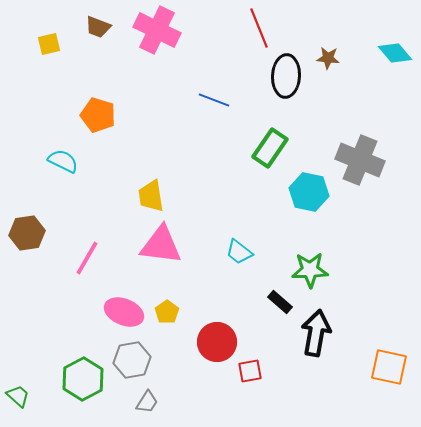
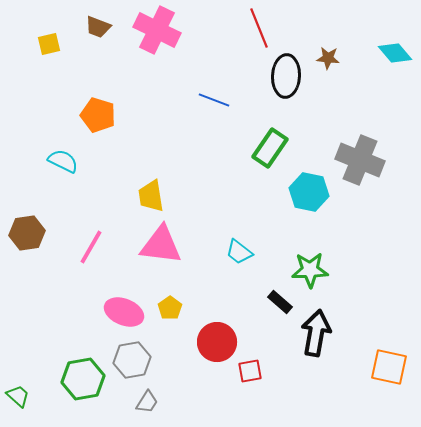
pink line: moved 4 px right, 11 px up
yellow pentagon: moved 3 px right, 4 px up
green hexagon: rotated 18 degrees clockwise
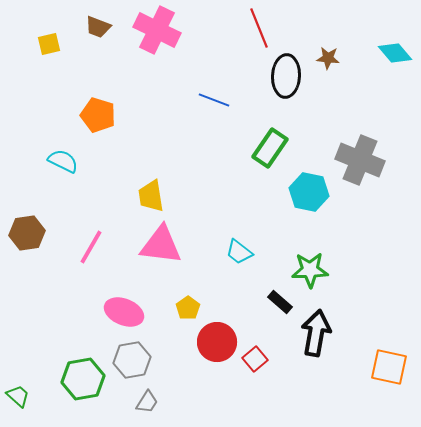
yellow pentagon: moved 18 px right
red square: moved 5 px right, 12 px up; rotated 30 degrees counterclockwise
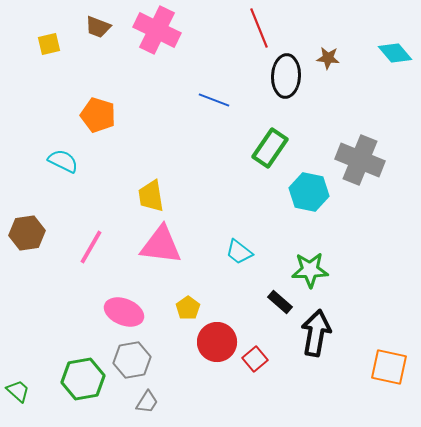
green trapezoid: moved 5 px up
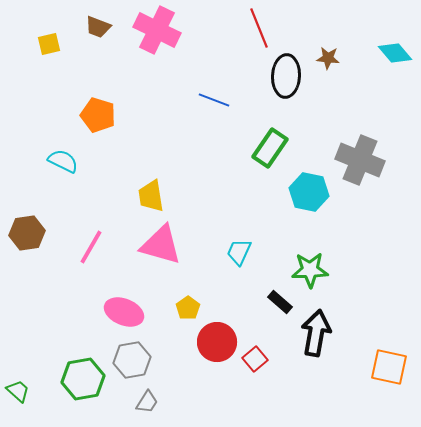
pink triangle: rotated 9 degrees clockwise
cyan trapezoid: rotated 76 degrees clockwise
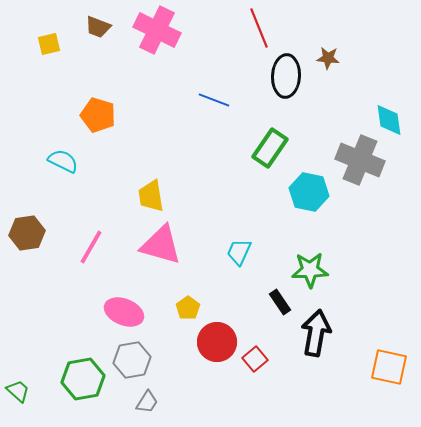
cyan diamond: moved 6 px left, 67 px down; rotated 32 degrees clockwise
black rectangle: rotated 15 degrees clockwise
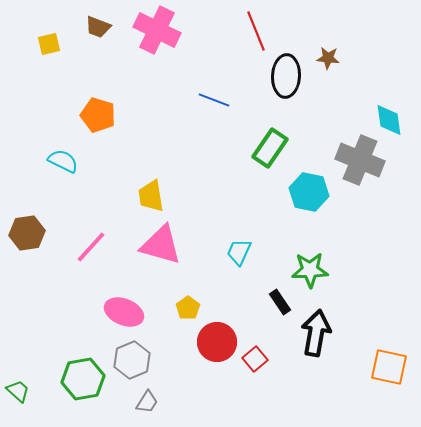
red line: moved 3 px left, 3 px down
pink line: rotated 12 degrees clockwise
gray hexagon: rotated 12 degrees counterclockwise
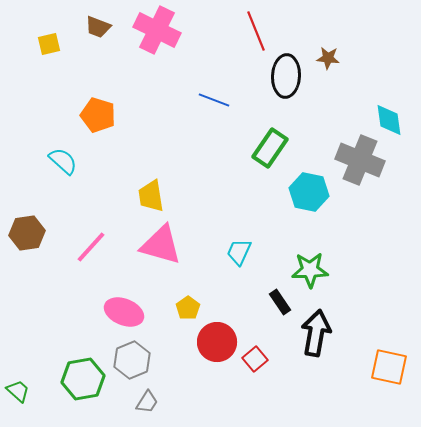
cyan semicircle: rotated 16 degrees clockwise
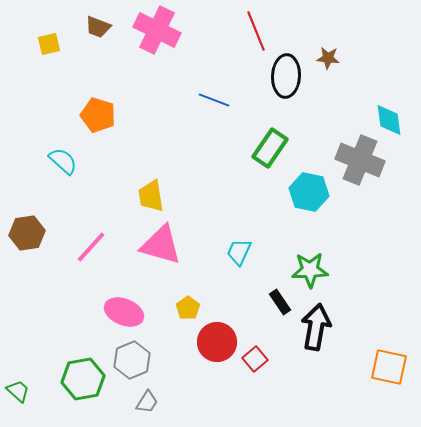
black arrow: moved 6 px up
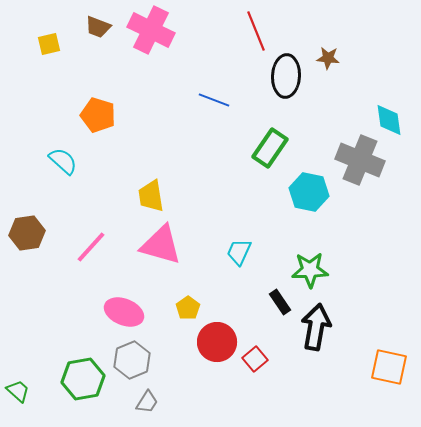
pink cross: moved 6 px left
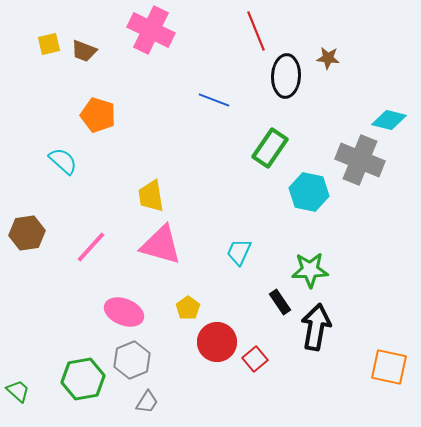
brown trapezoid: moved 14 px left, 24 px down
cyan diamond: rotated 68 degrees counterclockwise
